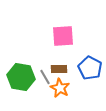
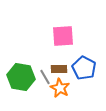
blue pentagon: moved 6 px left
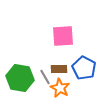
green hexagon: moved 1 px left, 1 px down
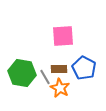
green hexagon: moved 2 px right, 5 px up
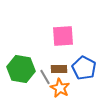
green hexagon: moved 1 px left, 4 px up
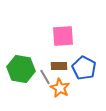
brown rectangle: moved 3 px up
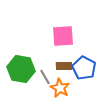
brown rectangle: moved 5 px right
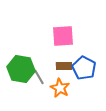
gray line: moved 6 px left
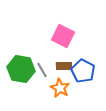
pink square: rotated 30 degrees clockwise
blue pentagon: moved 1 px left, 3 px down
gray line: moved 3 px right, 7 px up
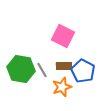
orange star: moved 2 px right, 1 px up; rotated 24 degrees clockwise
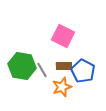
green hexagon: moved 1 px right, 3 px up
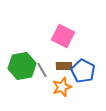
green hexagon: rotated 20 degrees counterclockwise
